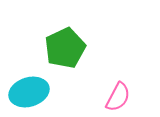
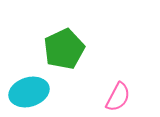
green pentagon: moved 1 px left, 1 px down
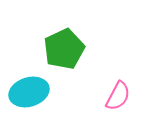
pink semicircle: moved 1 px up
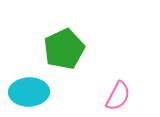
cyan ellipse: rotated 15 degrees clockwise
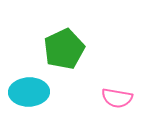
pink semicircle: moved 1 px left, 2 px down; rotated 72 degrees clockwise
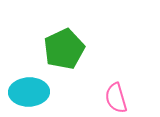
pink semicircle: moved 1 px left; rotated 64 degrees clockwise
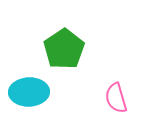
green pentagon: rotated 9 degrees counterclockwise
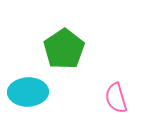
cyan ellipse: moved 1 px left
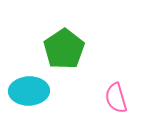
cyan ellipse: moved 1 px right, 1 px up
